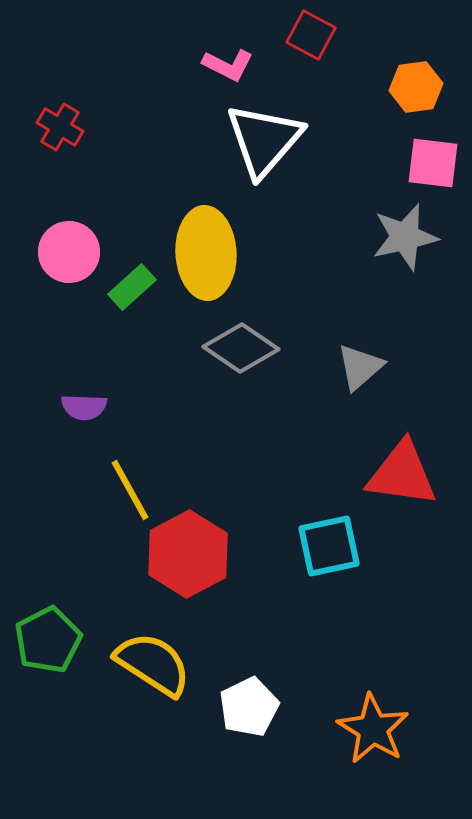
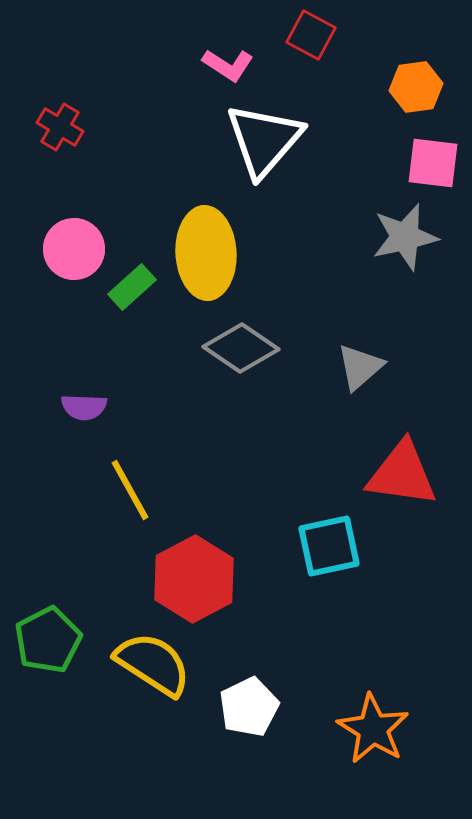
pink L-shape: rotated 6 degrees clockwise
pink circle: moved 5 px right, 3 px up
red hexagon: moved 6 px right, 25 px down
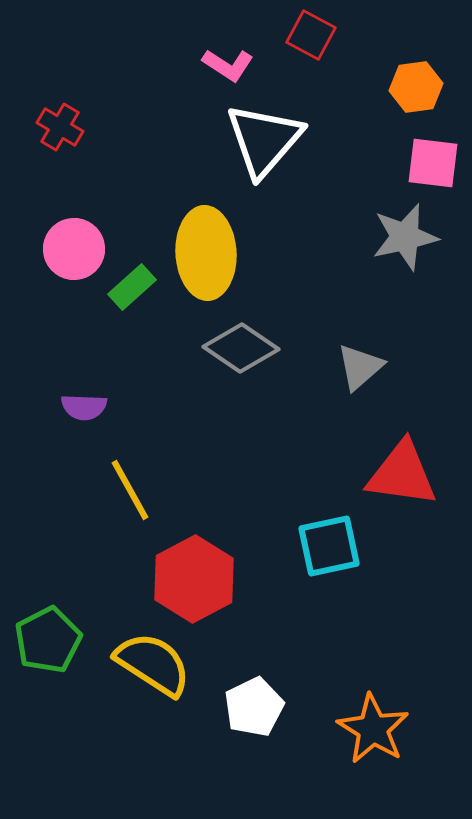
white pentagon: moved 5 px right
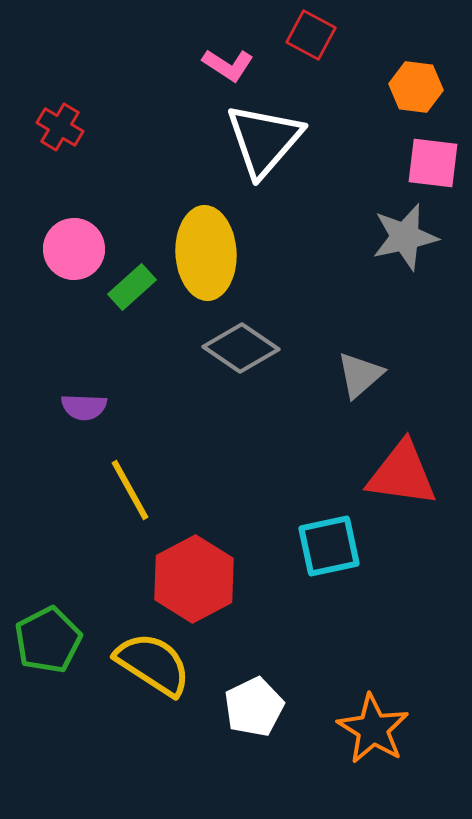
orange hexagon: rotated 15 degrees clockwise
gray triangle: moved 8 px down
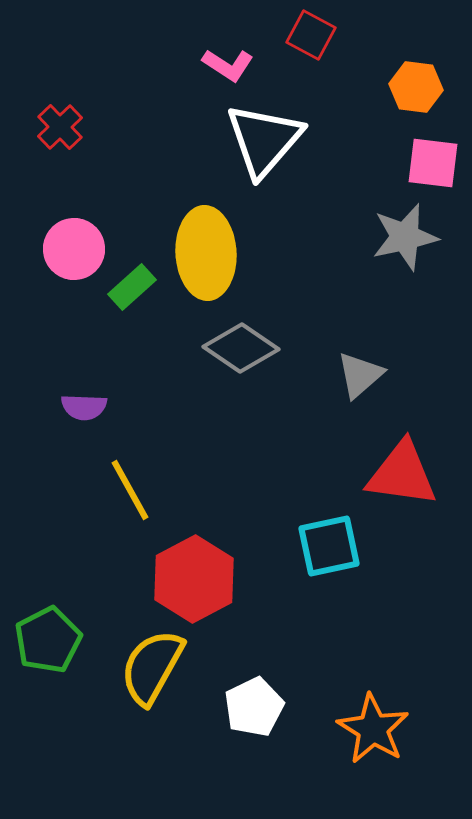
red cross: rotated 15 degrees clockwise
yellow semicircle: moved 1 px left, 3 px down; rotated 94 degrees counterclockwise
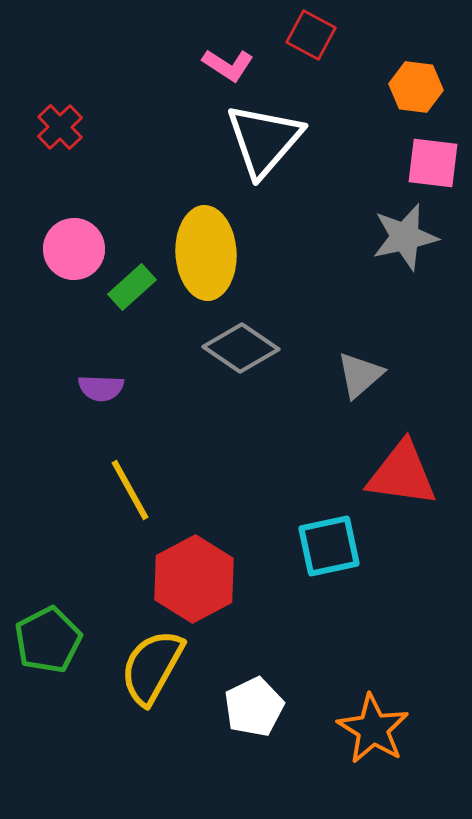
purple semicircle: moved 17 px right, 19 px up
